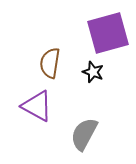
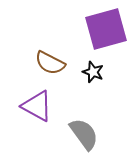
purple square: moved 2 px left, 4 px up
brown semicircle: rotated 72 degrees counterclockwise
gray semicircle: rotated 116 degrees clockwise
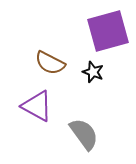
purple square: moved 2 px right, 2 px down
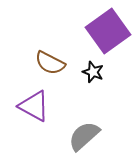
purple square: rotated 21 degrees counterclockwise
purple triangle: moved 3 px left
gray semicircle: moved 2 px down; rotated 96 degrees counterclockwise
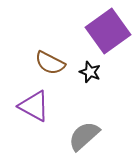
black star: moved 3 px left
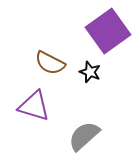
purple triangle: rotated 12 degrees counterclockwise
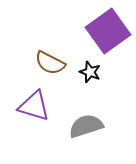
gray semicircle: moved 2 px right, 10 px up; rotated 24 degrees clockwise
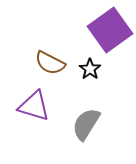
purple square: moved 2 px right, 1 px up
black star: moved 3 px up; rotated 15 degrees clockwise
gray semicircle: moved 2 px up; rotated 40 degrees counterclockwise
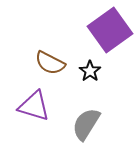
black star: moved 2 px down
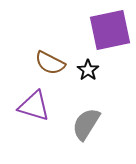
purple square: rotated 24 degrees clockwise
black star: moved 2 px left, 1 px up
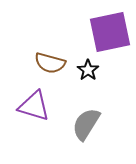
purple square: moved 2 px down
brown semicircle: rotated 12 degrees counterclockwise
